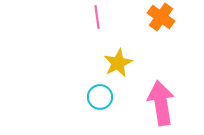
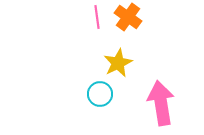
orange cross: moved 33 px left
cyan circle: moved 3 px up
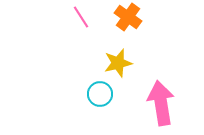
pink line: moved 16 px left; rotated 25 degrees counterclockwise
yellow star: rotated 12 degrees clockwise
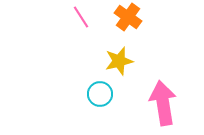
yellow star: moved 1 px right, 2 px up
pink arrow: moved 2 px right
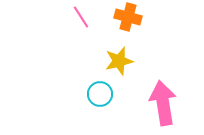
orange cross: rotated 20 degrees counterclockwise
